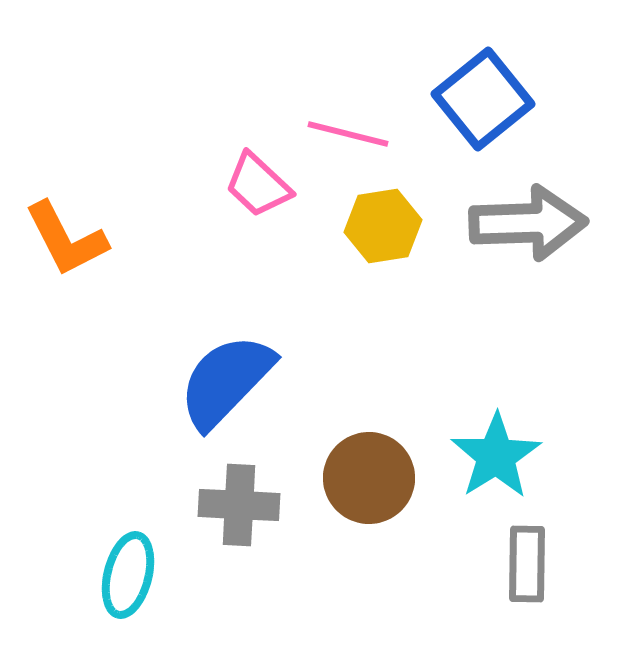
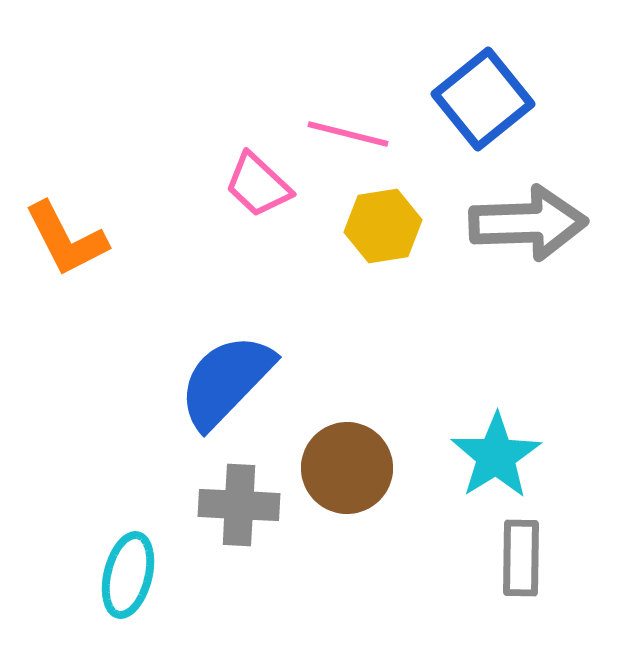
brown circle: moved 22 px left, 10 px up
gray rectangle: moved 6 px left, 6 px up
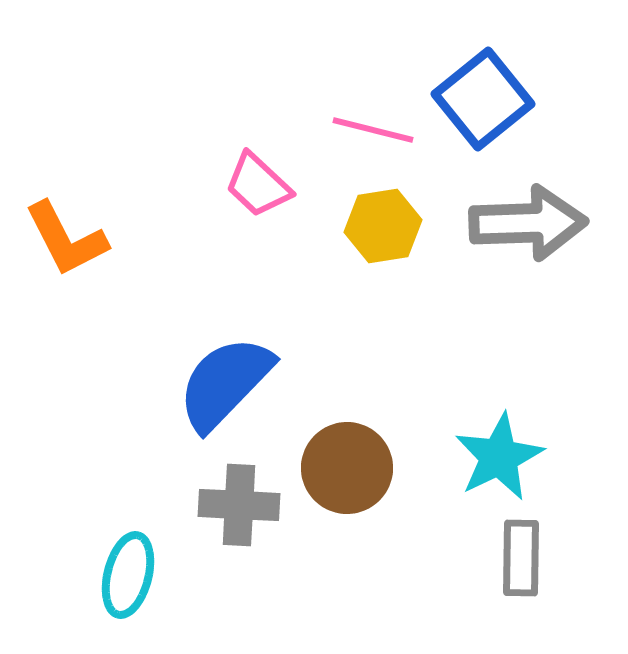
pink line: moved 25 px right, 4 px up
blue semicircle: moved 1 px left, 2 px down
cyan star: moved 3 px right, 1 px down; rotated 6 degrees clockwise
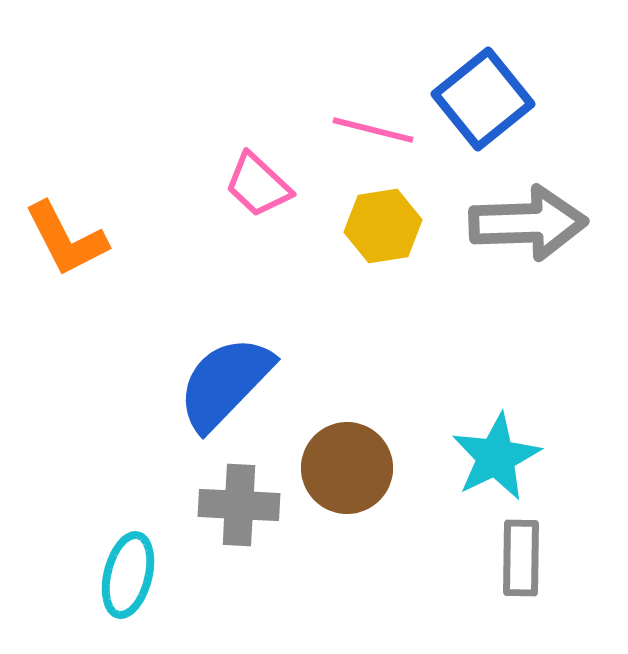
cyan star: moved 3 px left
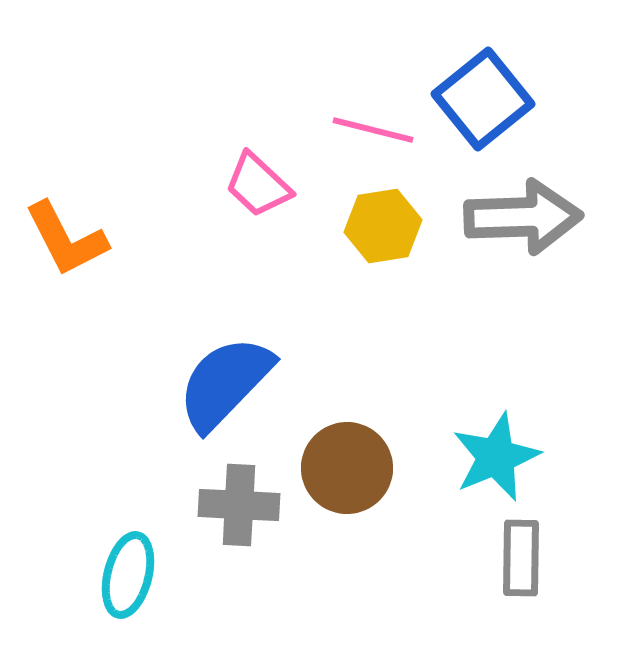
gray arrow: moved 5 px left, 6 px up
cyan star: rotated 4 degrees clockwise
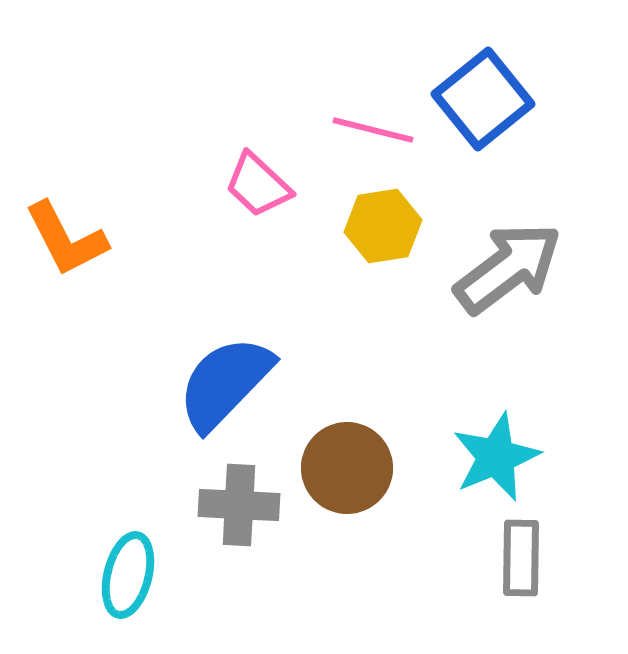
gray arrow: moved 15 px left, 51 px down; rotated 35 degrees counterclockwise
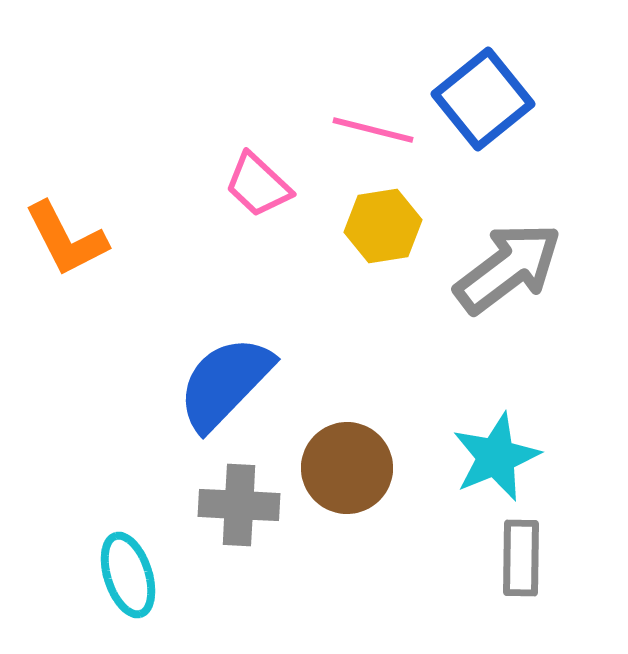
cyan ellipse: rotated 32 degrees counterclockwise
